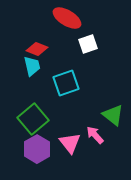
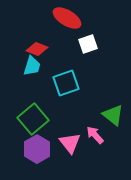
cyan trapezoid: rotated 30 degrees clockwise
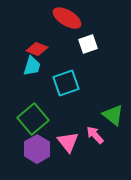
pink triangle: moved 2 px left, 1 px up
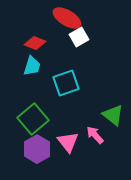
white square: moved 9 px left, 7 px up; rotated 12 degrees counterclockwise
red diamond: moved 2 px left, 6 px up
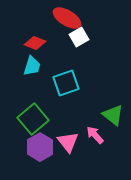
purple hexagon: moved 3 px right, 2 px up
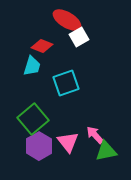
red ellipse: moved 2 px down
red diamond: moved 7 px right, 3 px down
green triangle: moved 7 px left, 36 px down; rotated 50 degrees counterclockwise
purple hexagon: moved 1 px left, 1 px up
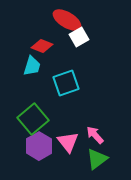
green triangle: moved 9 px left, 8 px down; rotated 25 degrees counterclockwise
